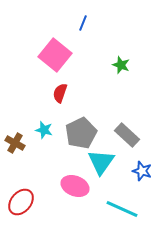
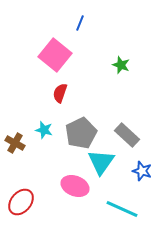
blue line: moved 3 px left
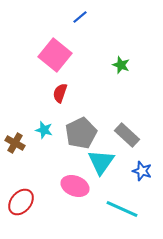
blue line: moved 6 px up; rotated 28 degrees clockwise
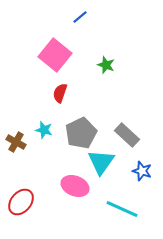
green star: moved 15 px left
brown cross: moved 1 px right, 1 px up
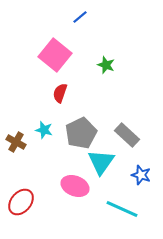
blue star: moved 1 px left, 4 px down
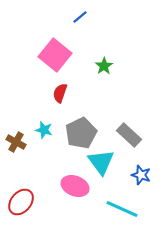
green star: moved 2 px left, 1 px down; rotated 18 degrees clockwise
gray rectangle: moved 2 px right
cyan triangle: rotated 12 degrees counterclockwise
